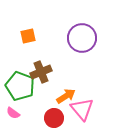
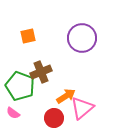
pink triangle: moved 1 px up; rotated 30 degrees clockwise
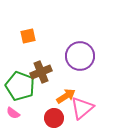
purple circle: moved 2 px left, 18 px down
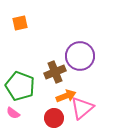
orange square: moved 8 px left, 13 px up
brown cross: moved 14 px right
orange arrow: rotated 12 degrees clockwise
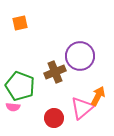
orange arrow: moved 32 px right; rotated 42 degrees counterclockwise
pink semicircle: moved 6 px up; rotated 32 degrees counterclockwise
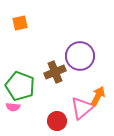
red circle: moved 3 px right, 3 px down
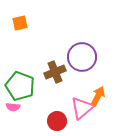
purple circle: moved 2 px right, 1 px down
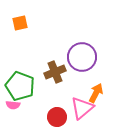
orange arrow: moved 2 px left, 3 px up
pink semicircle: moved 2 px up
red circle: moved 4 px up
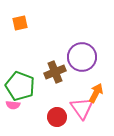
pink triangle: rotated 25 degrees counterclockwise
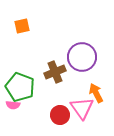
orange square: moved 2 px right, 3 px down
green pentagon: moved 1 px down
orange arrow: rotated 54 degrees counterclockwise
red circle: moved 3 px right, 2 px up
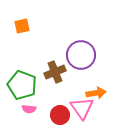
purple circle: moved 1 px left, 2 px up
green pentagon: moved 2 px right, 2 px up
orange arrow: rotated 108 degrees clockwise
pink semicircle: moved 16 px right, 4 px down
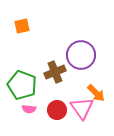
orange arrow: rotated 54 degrees clockwise
red circle: moved 3 px left, 5 px up
